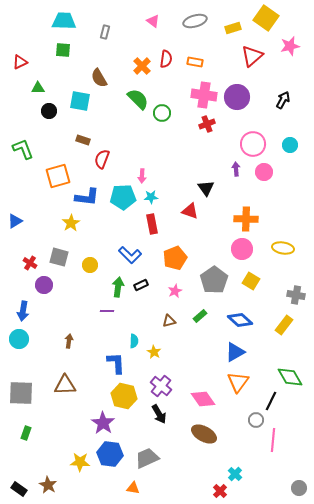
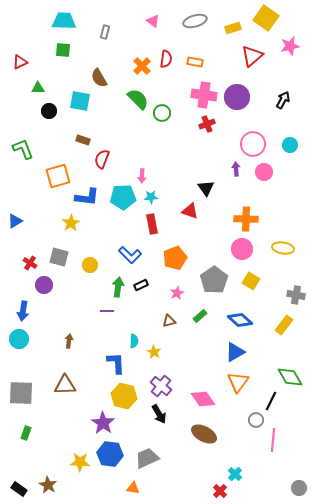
pink star at (175, 291): moved 2 px right, 2 px down
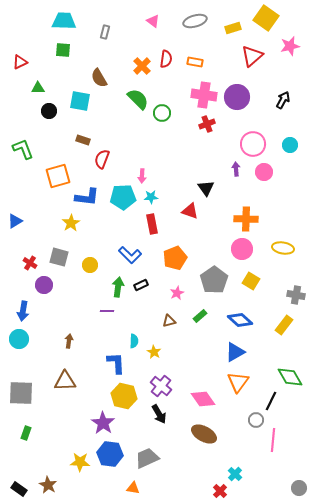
brown triangle at (65, 385): moved 4 px up
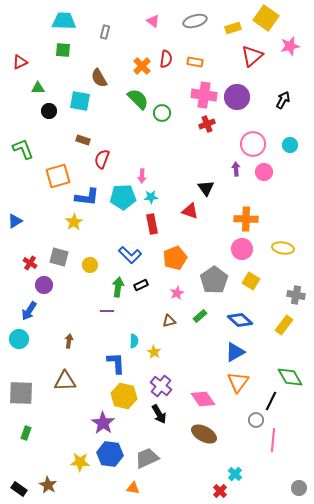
yellow star at (71, 223): moved 3 px right, 1 px up
blue arrow at (23, 311): moved 6 px right; rotated 24 degrees clockwise
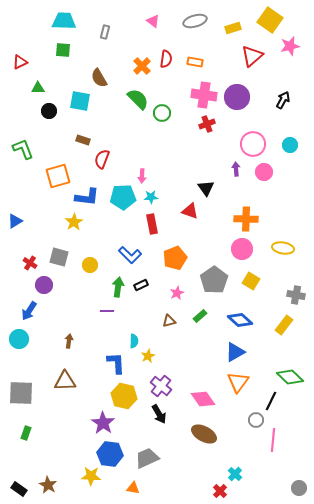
yellow square at (266, 18): moved 4 px right, 2 px down
yellow star at (154, 352): moved 6 px left, 4 px down; rotated 16 degrees clockwise
green diamond at (290, 377): rotated 16 degrees counterclockwise
yellow star at (80, 462): moved 11 px right, 14 px down
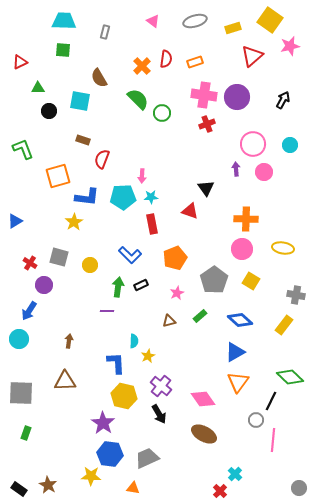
orange rectangle at (195, 62): rotated 28 degrees counterclockwise
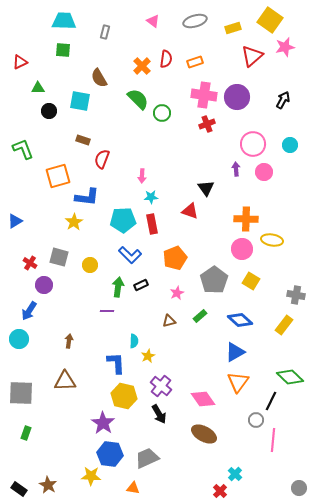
pink star at (290, 46): moved 5 px left, 1 px down
cyan pentagon at (123, 197): moved 23 px down
yellow ellipse at (283, 248): moved 11 px left, 8 px up
